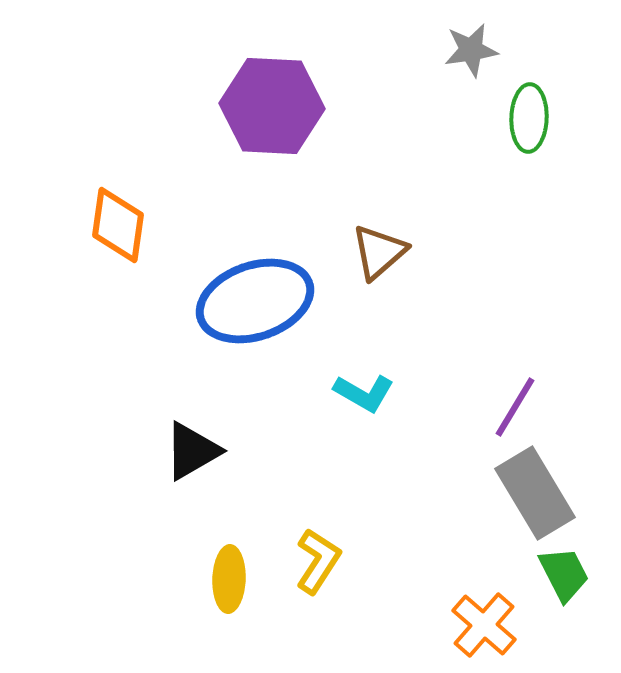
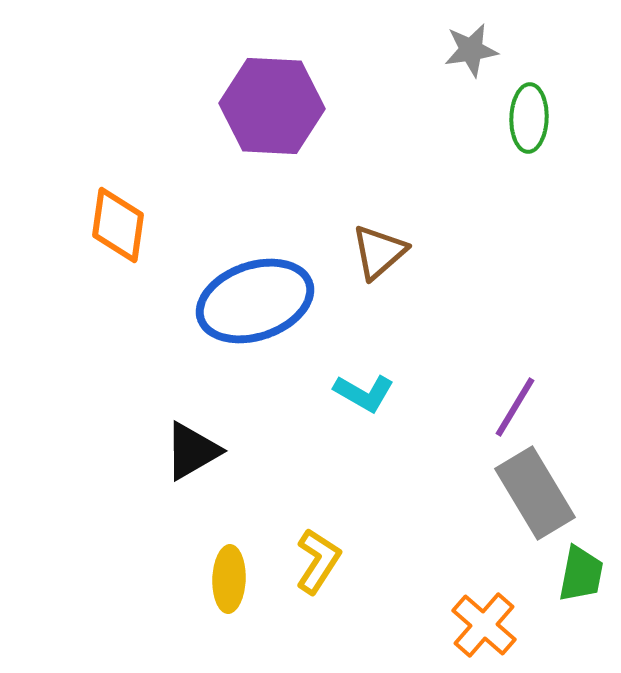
green trapezoid: moved 17 px right; rotated 38 degrees clockwise
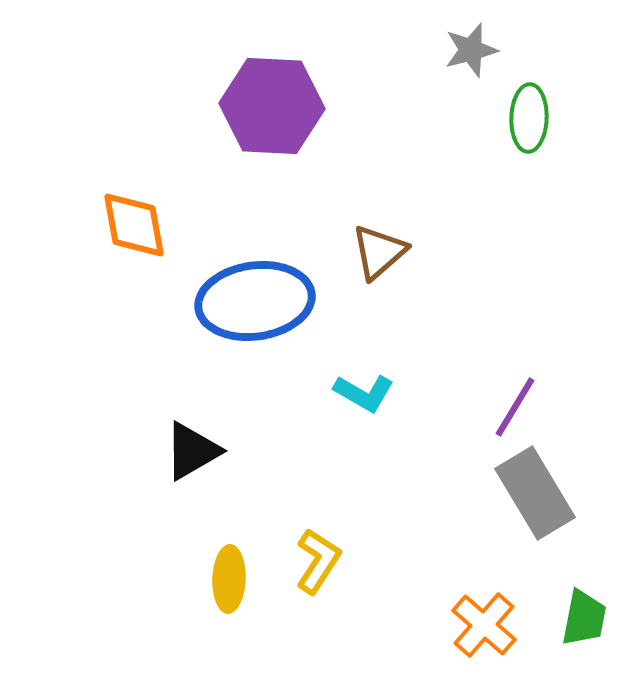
gray star: rotated 6 degrees counterclockwise
orange diamond: moved 16 px right; rotated 18 degrees counterclockwise
blue ellipse: rotated 11 degrees clockwise
green trapezoid: moved 3 px right, 44 px down
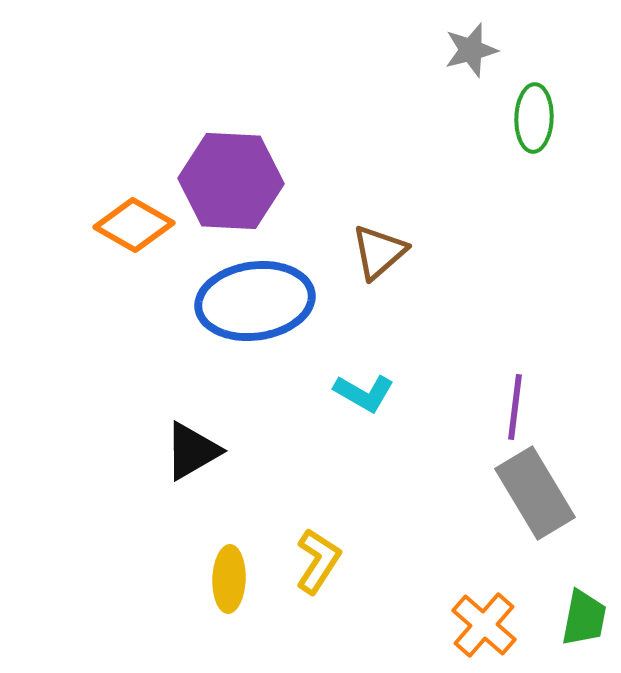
purple hexagon: moved 41 px left, 75 px down
green ellipse: moved 5 px right
orange diamond: rotated 50 degrees counterclockwise
purple line: rotated 24 degrees counterclockwise
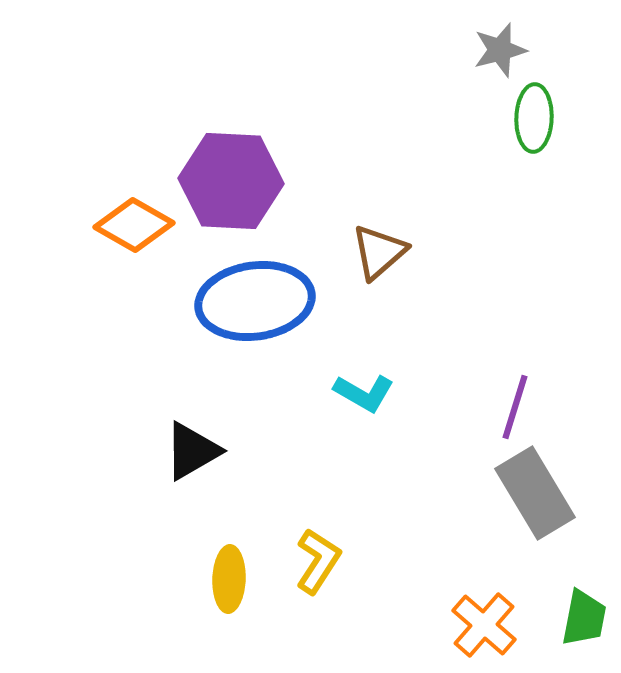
gray star: moved 29 px right
purple line: rotated 10 degrees clockwise
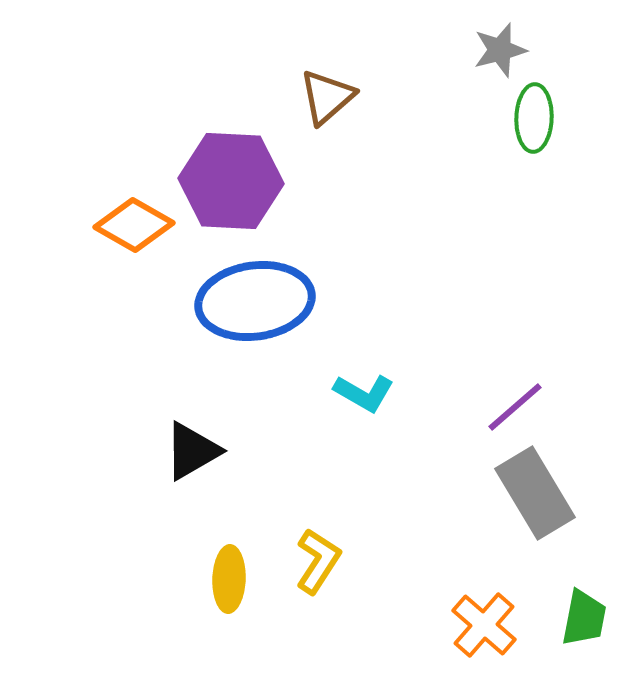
brown triangle: moved 52 px left, 155 px up
purple line: rotated 32 degrees clockwise
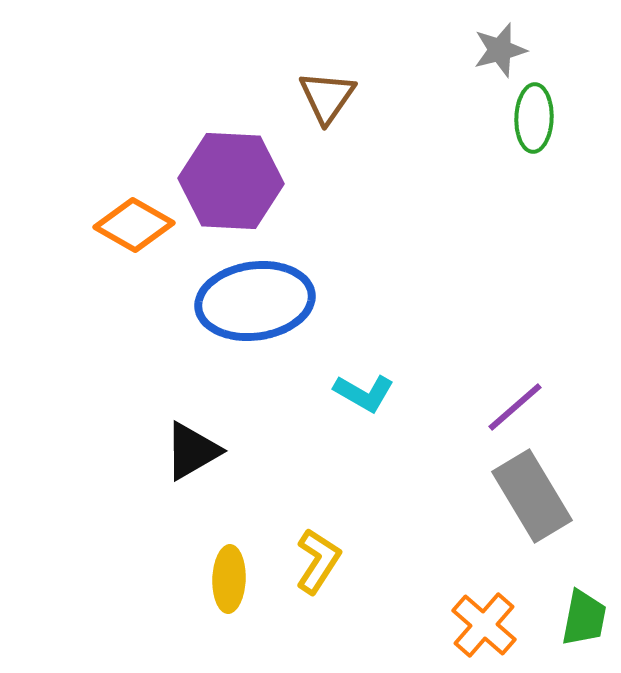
brown triangle: rotated 14 degrees counterclockwise
gray rectangle: moved 3 px left, 3 px down
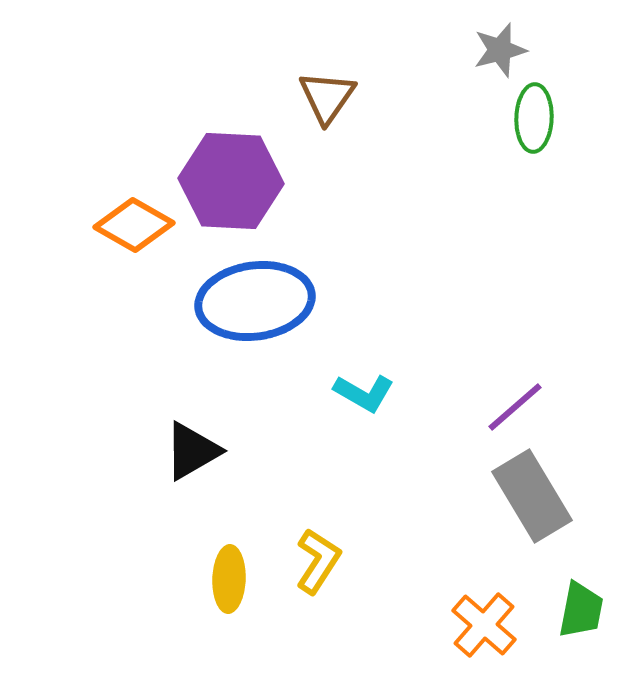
green trapezoid: moved 3 px left, 8 px up
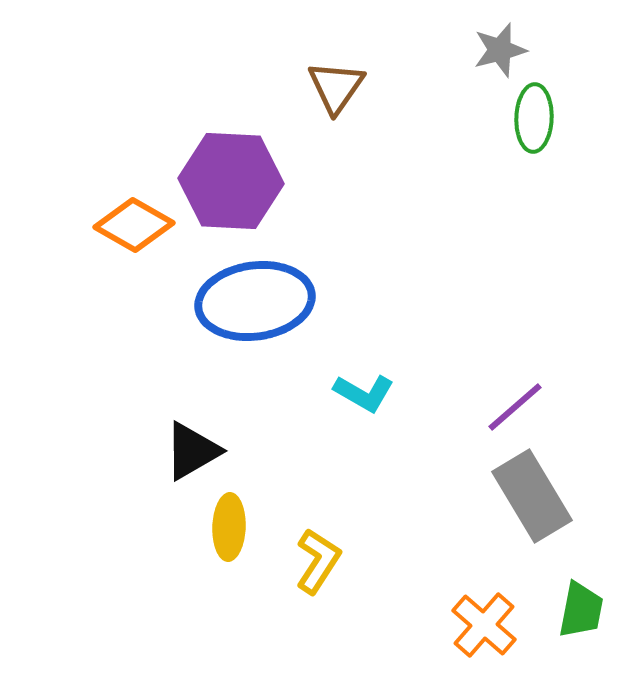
brown triangle: moved 9 px right, 10 px up
yellow ellipse: moved 52 px up
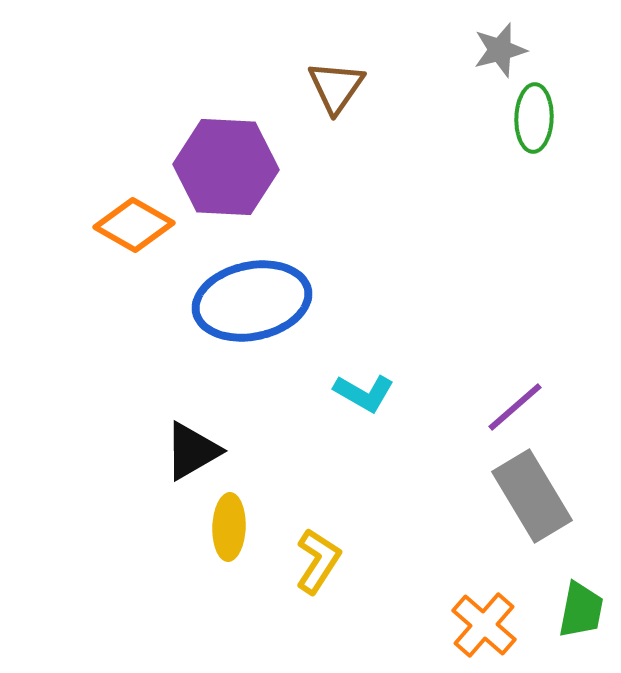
purple hexagon: moved 5 px left, 14 px up
blue ellipse: moved 3 px left; rotated 4 degrees counterclockwise
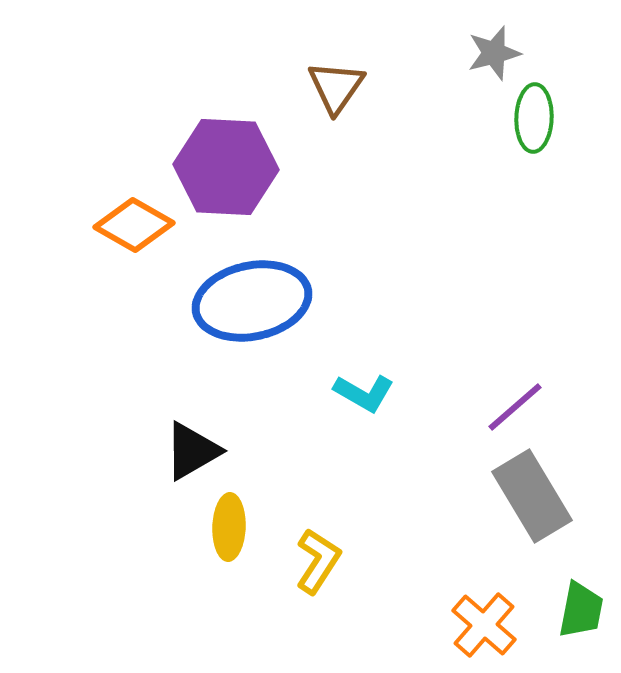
gray star: moved 6 px left, 3 px down
